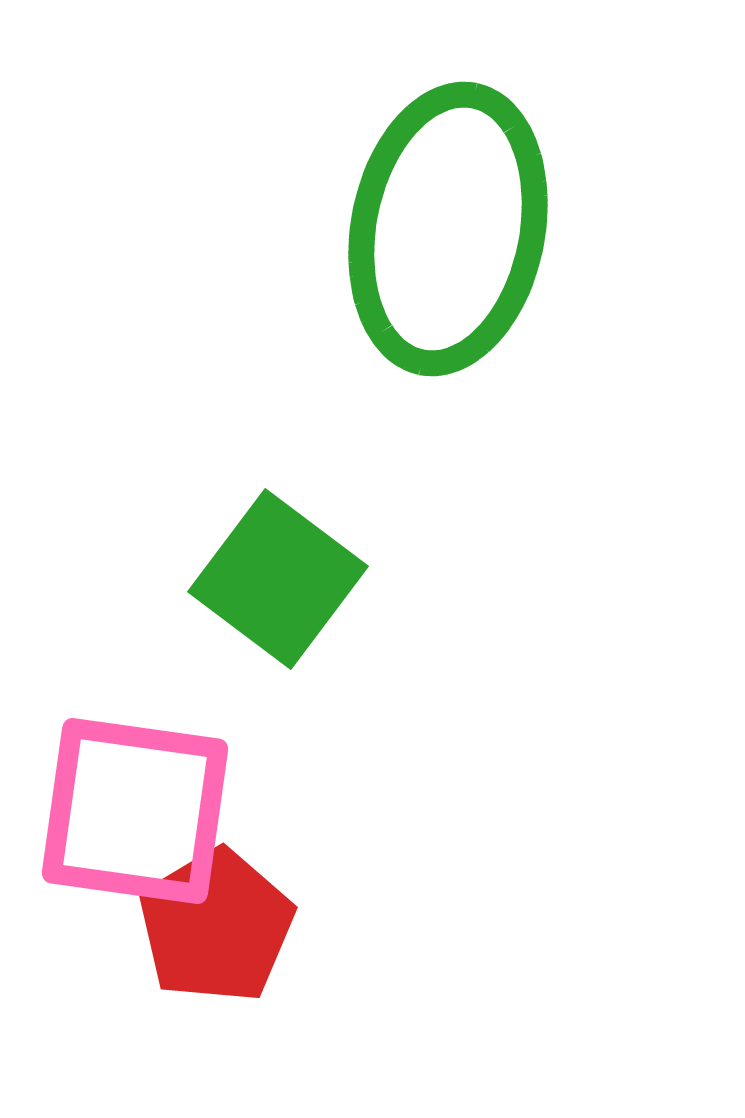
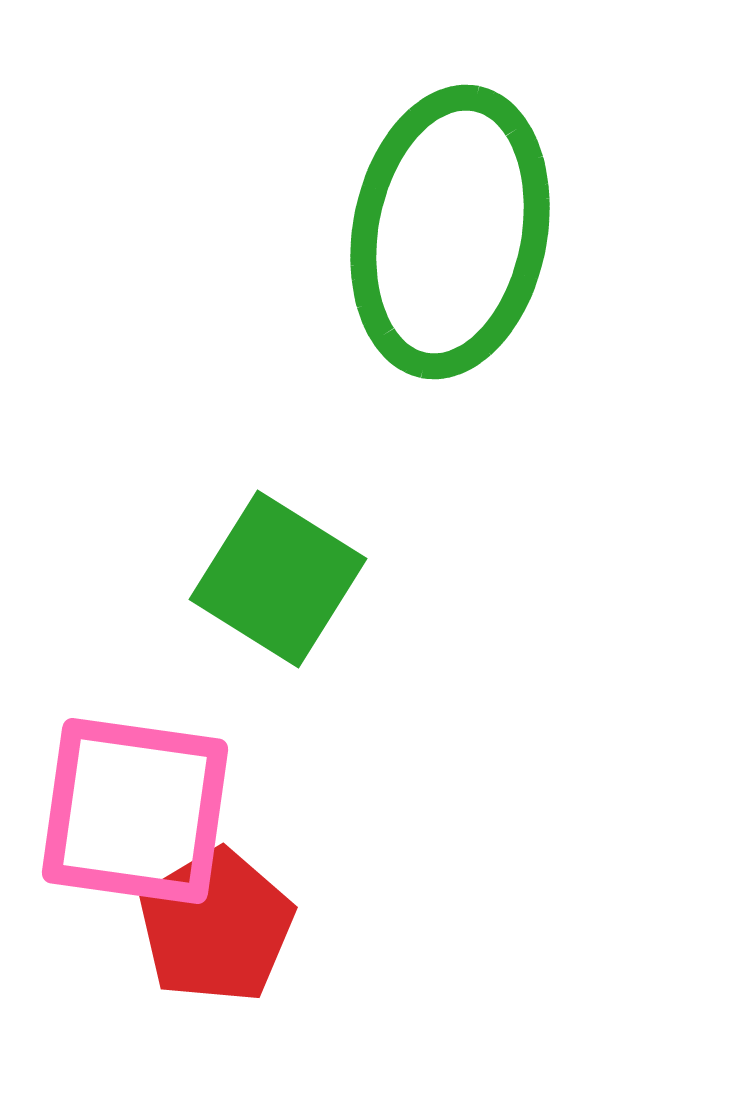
green ellipse: moved 2 px right, 3 px down
green square: rotated 5 degrees counterclockwise
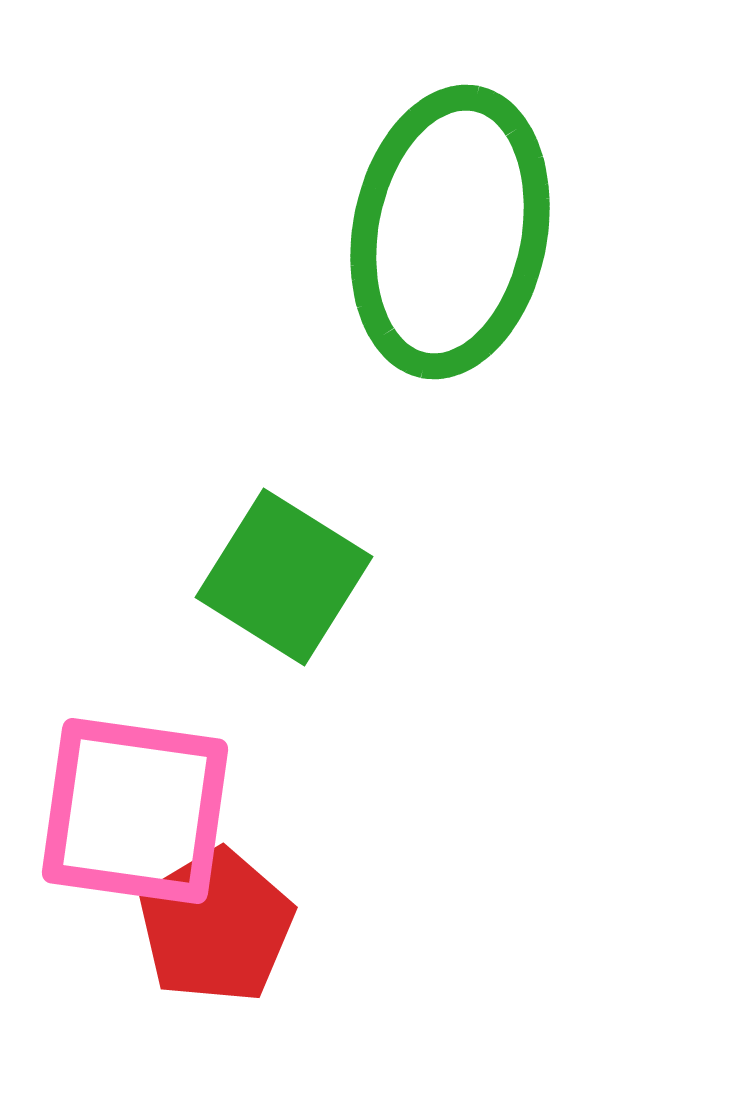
green square: moved 6 px right, 2 px up
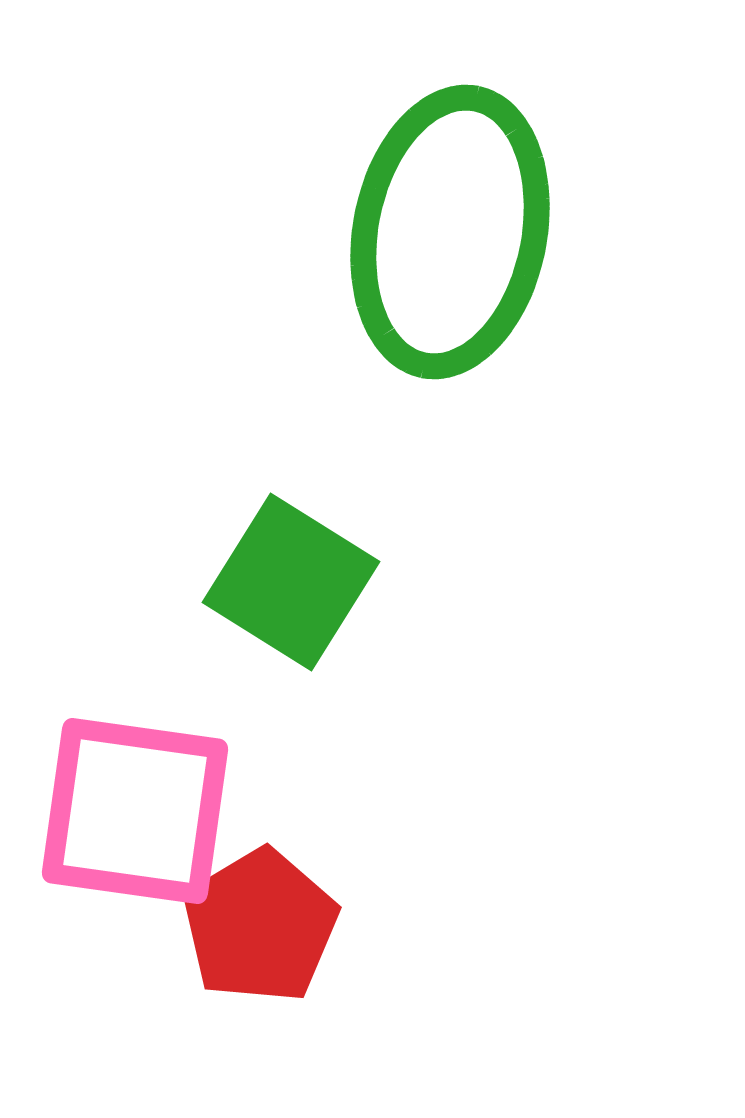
green square: moved 7 px right, 5 px down
red pentagon: moved 44 px right
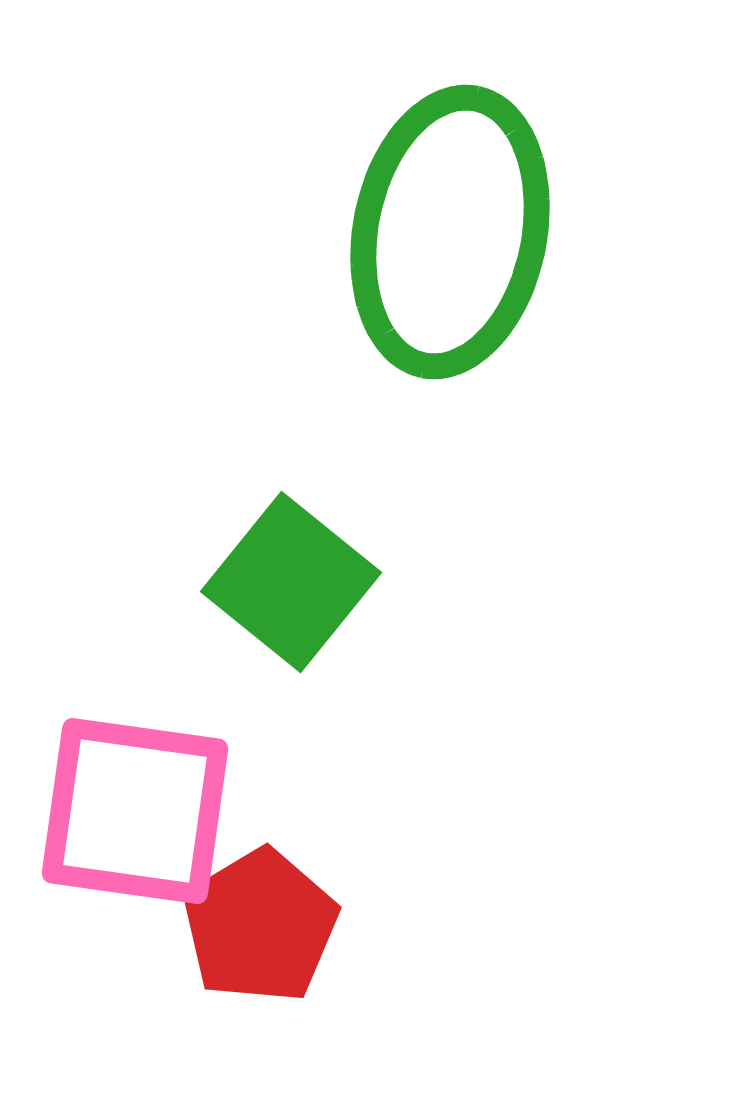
green square: rotated 7 degrees clockwise
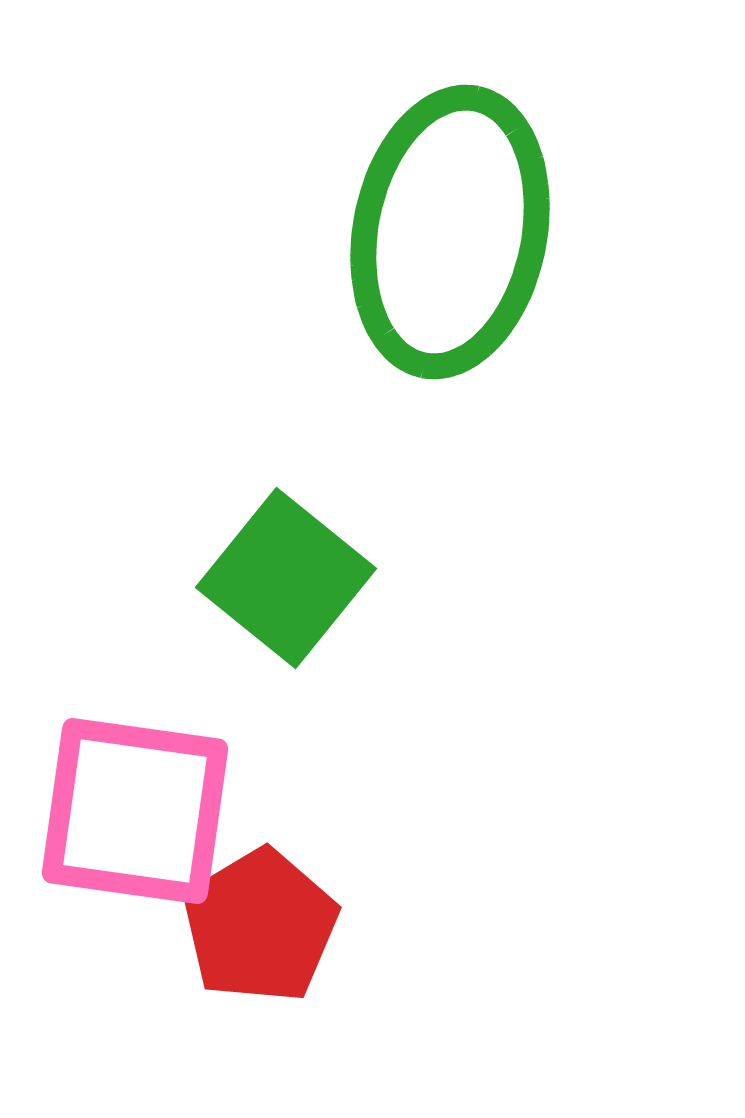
green square: moved 5 px left, 4 px up
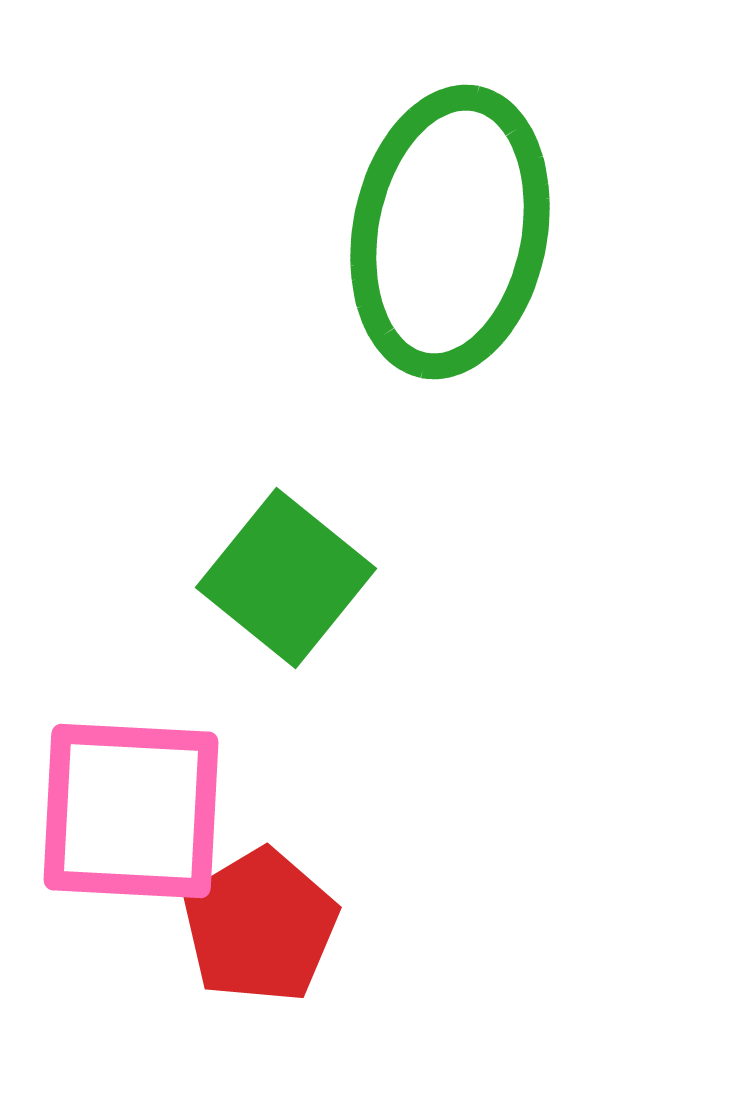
pink square: moved 4 px left; rotated 5 degrees counterclockwise
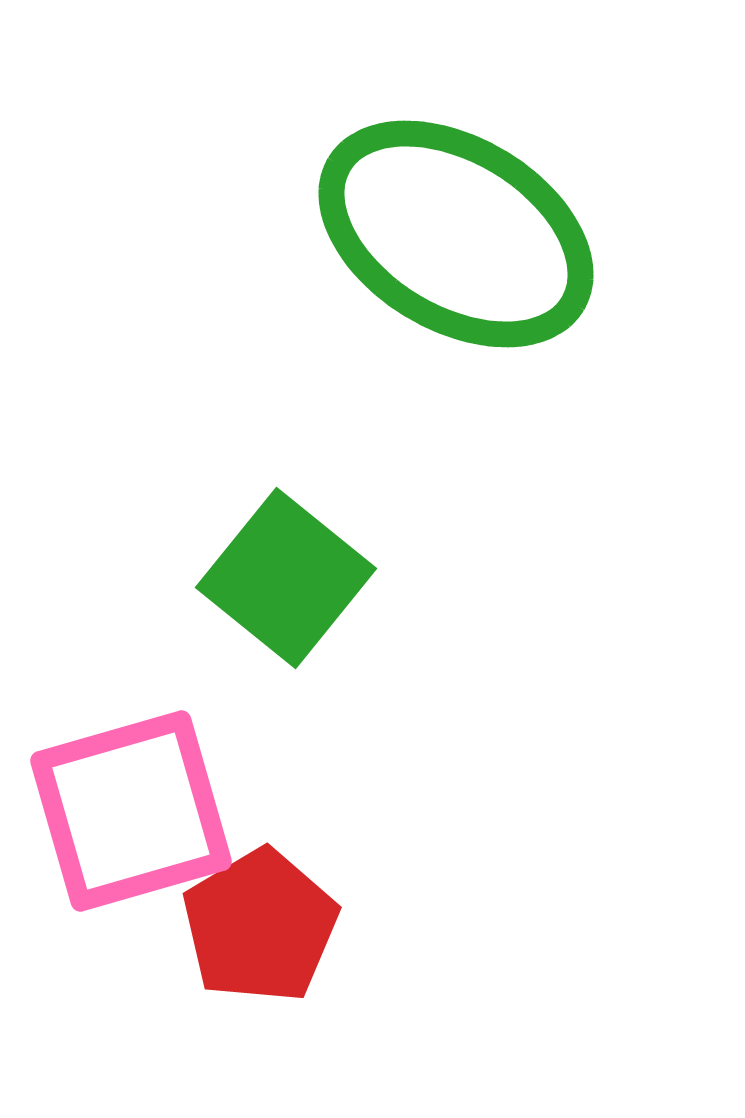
green ellipse: moved 6 px right, 2 px down; rotated 70 degrees counterclockwise
pink square: rotated 19 degrees counterclockwise
